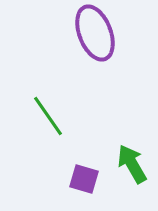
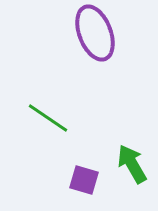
green line: moved 2 px down; rotated 21 degrees counterclockwise
purple square: moved 1 px down
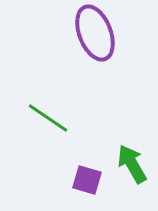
purple square: moved 3 px right
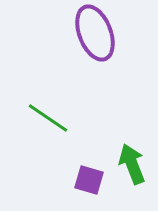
green arrow: rotated 9 degrees clockwise
purple square: moved 2 px right
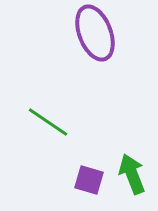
green line: moved 4 px down
green arrow: moved 10 px down
